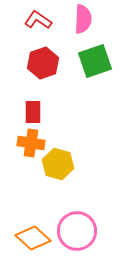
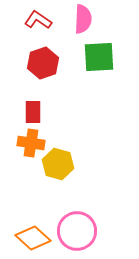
green square: moved 4 px right, 4 px up; rotated 16 degrees clockwise
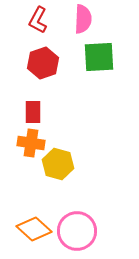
red L-shape: rotated 96 degrees counterclockwise
orange diamond: moved 1 px right, 9 px up
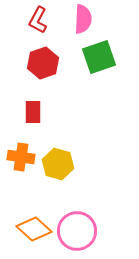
green square: rotated 16 degrees counterclockwise
orange cross: moved 10 px left, 14 px down
